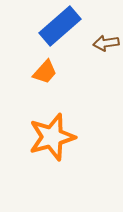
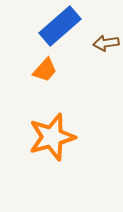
orange trapezoid: moved 2 px up
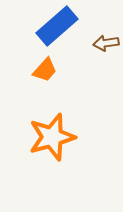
blue rectangle: moved 3 px left
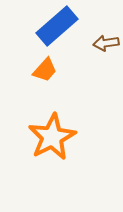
orange star: rotated 12 degrees counterclockwise
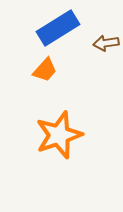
blue rectangle: moved 1 px right, 2 px down; rotated 9 degrees clockwise
orange star: moved 7 px right, 2 px up; rotated 9 degrees clockwise
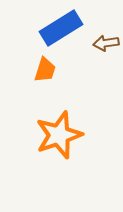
blue rectangle: moved 3 px right
orange trapezoid: rotated 24 degrees counterclockwise
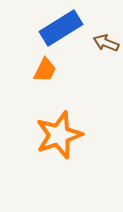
brown arrow: rotated 30 degrees clockwise
orange trapezoid: rotated 8 degrees clockwise
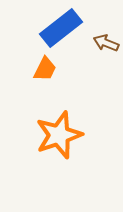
blue rectangle: rotated 6 degrees counterclockwise
orange trapezoid: moved 1 px up
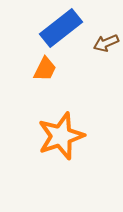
brown arrow: rotated 45 degrees counterclockwise
orange star: moved 2 px right, 1 px down
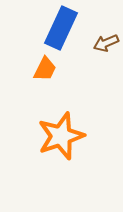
blue rectangle: rotated 27 degrees counterclockwise
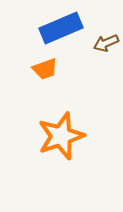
blue rectangle: rotated 42 degrees clockwise
orange trapezoid: rotated 44 degrees clockwise
